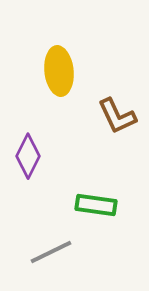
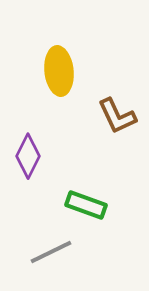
green rectangle: moved 10 px left; rotated 12 degrees clockwise
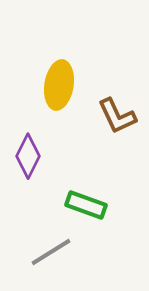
yellow ellipse: moved 14 px down; rotated 15 degrees clockwise
gray line: rotated 6 degrees counterclockwise
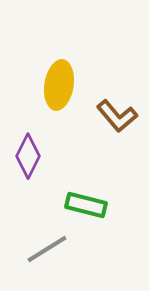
brown L-shape: rotated 15 degrees counterclockwise
green rectangle: rotated 6 degrees counterclockwise
gray line: moved 4 px left, 3 px up
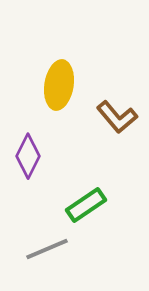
brown L-shape: moved 1 px down
green rectangle: rotated 48 degrees counterclockwise
gray line: rotated 9 degrees clockwise
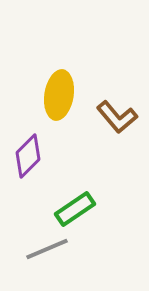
yellow ellipse: moved 10 px down
purple diamond: rotated 18 degrees clockwise
green rectangle: moved 11 px left, 4 px down
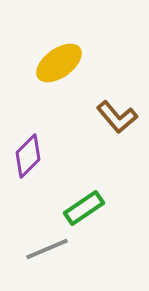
yellow ellipse: moved 32 px up; rotated 45 degrees clockwise
green rectangle: moved 9 px right, 1 px up
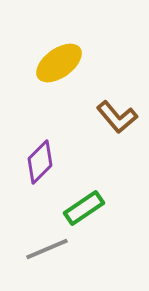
purple diamond: moved 12 px right, 6 px down
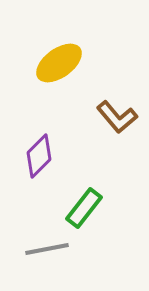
purple diamond: moved 1 px left, 6 px up
green rectangle: rotated 18 degrees counterclockwise
gray line: rotated 12 degrees clockwise
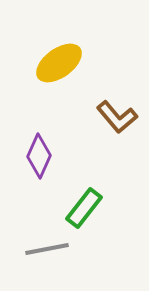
purple diamond: rotated 21 degrees counterclockwise
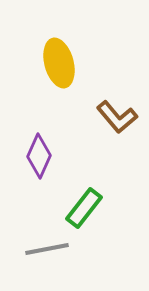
yellow ellipse: rotated 69 degrees counterclockwise
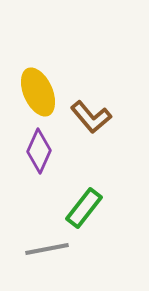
yellow ellipse: moved 21 px left, 29 px down; rotated 9 degrees counterclockwise
brown L-shape: moved 26 px left
purple diamond: moved 5 px up
